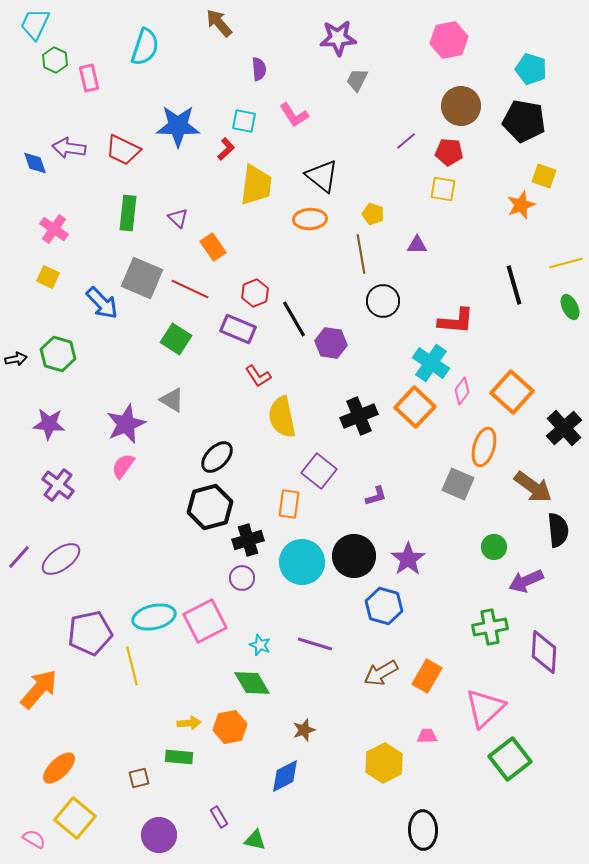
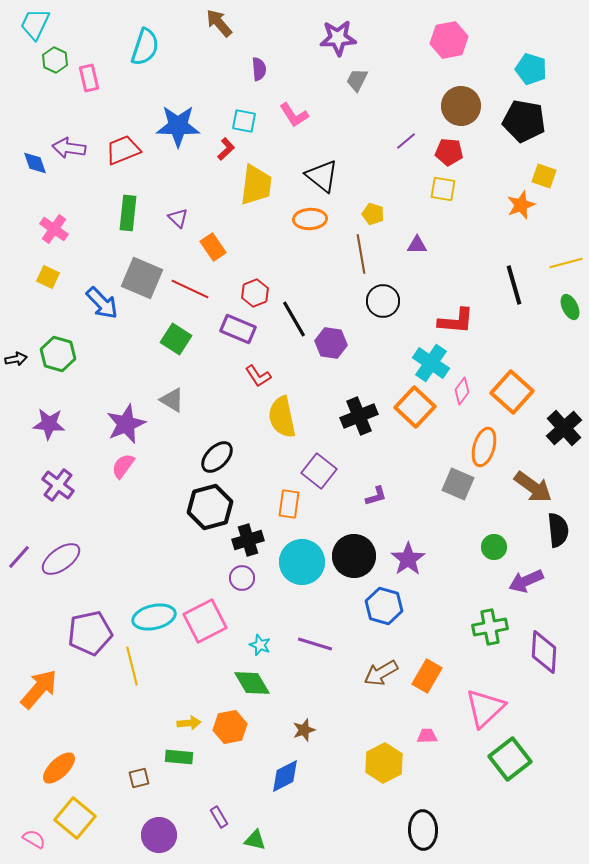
red trapezoid at (123, 150): rotated 132 degrees clockwise
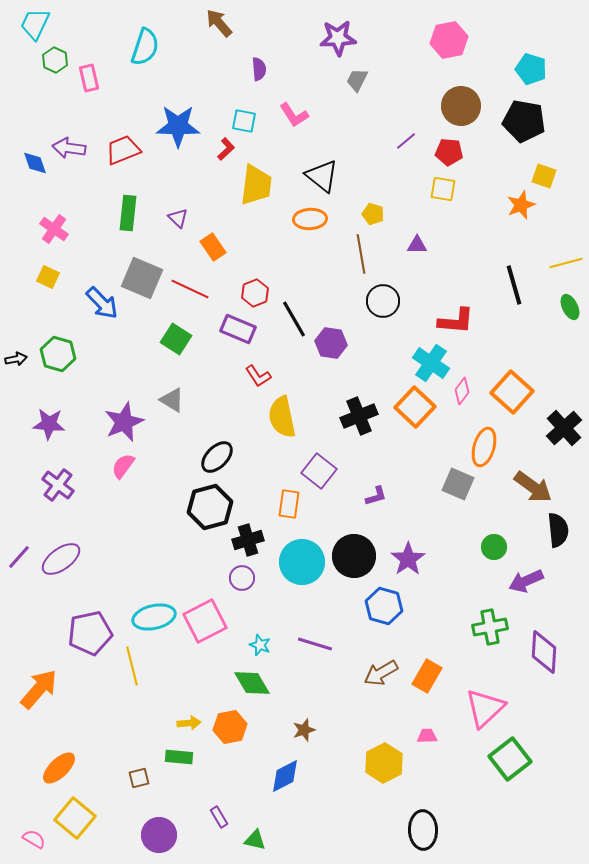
purple star at (126, 424): moved 2 px left, 2 px up
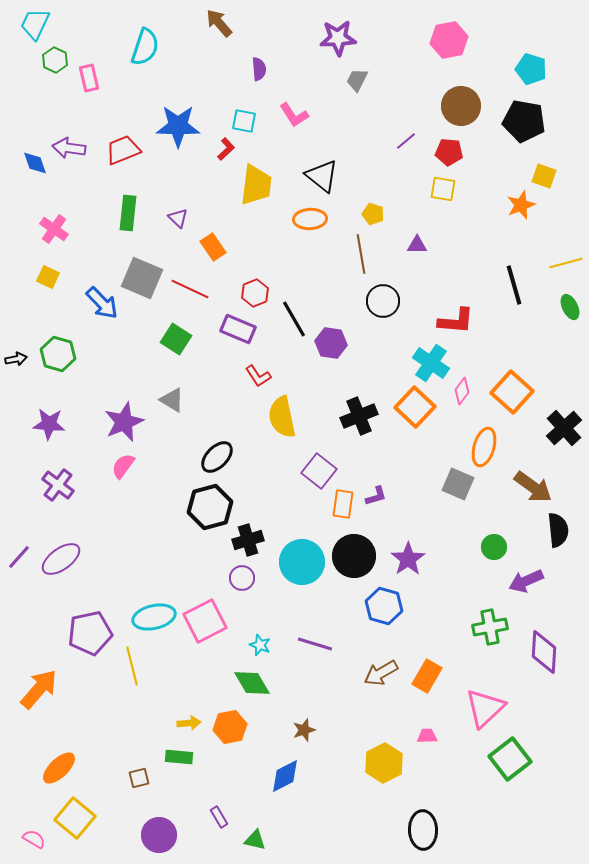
orange rectangle at (289, 504): moved 54 px right
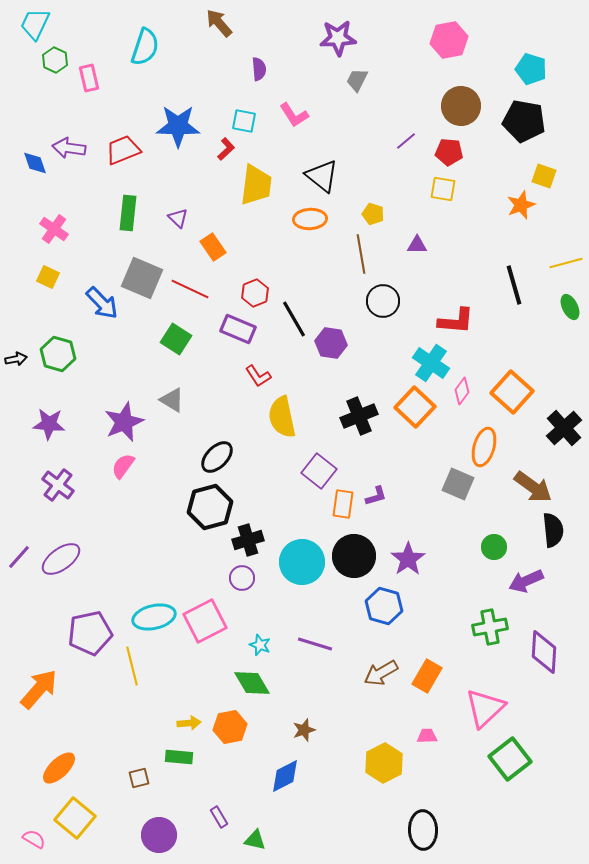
black semicircle at (558, 530): moved 5 px left
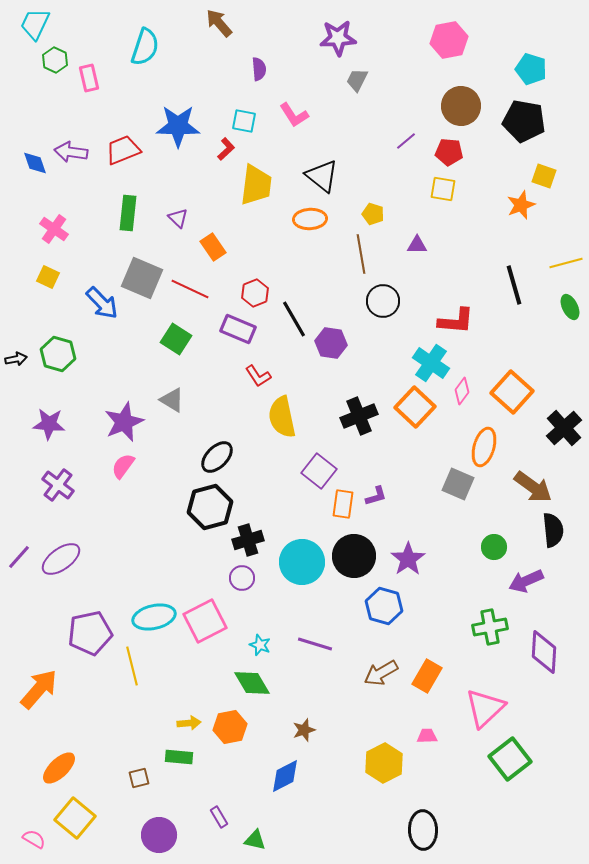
purple arrow at (69, 148): moved 2 px right, 4 px down
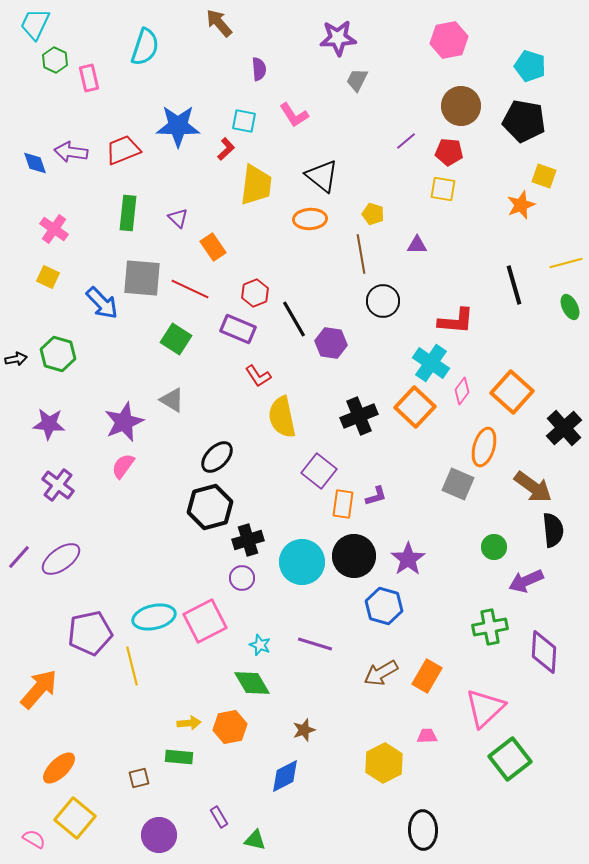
cyan pentagon at (531, 69): moved 1 px left, 3 px up
gray square at (142, 278): rotated 18 degrees counterclockwise
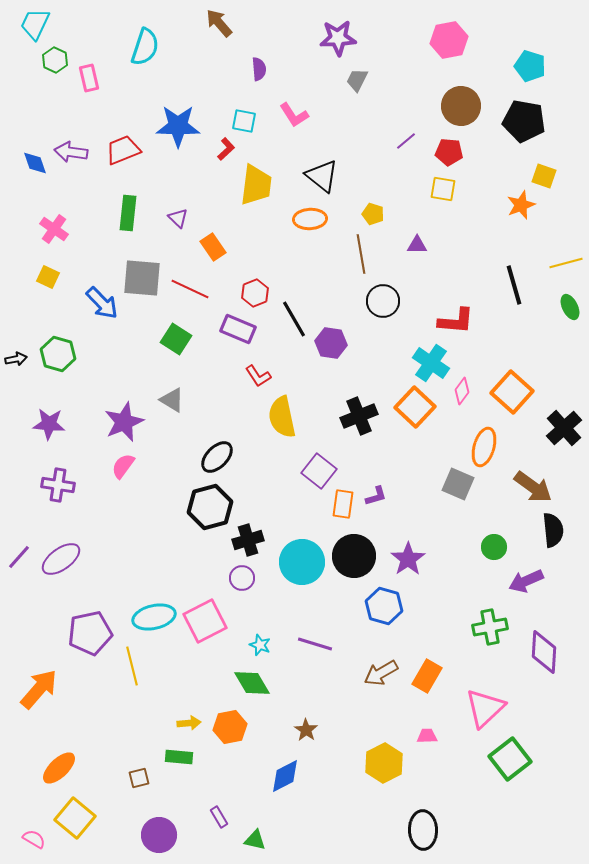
purple cross at (58, 485): rotated 28 degrees counterclockwise
brown star at (304, 730): moved 2 px right; rotated 20 degrees counterclockwise
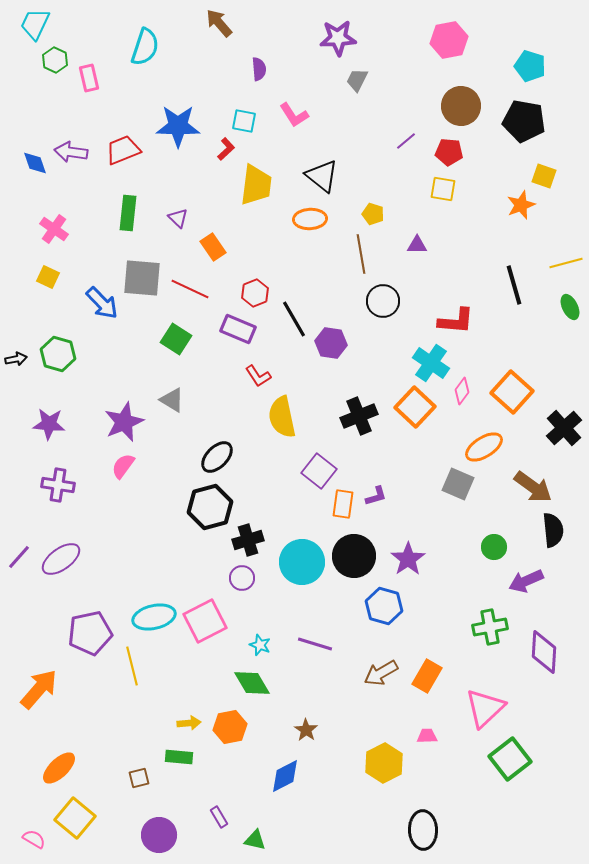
orange ellipse at (484, 447): rotated 42 degrees clockwise
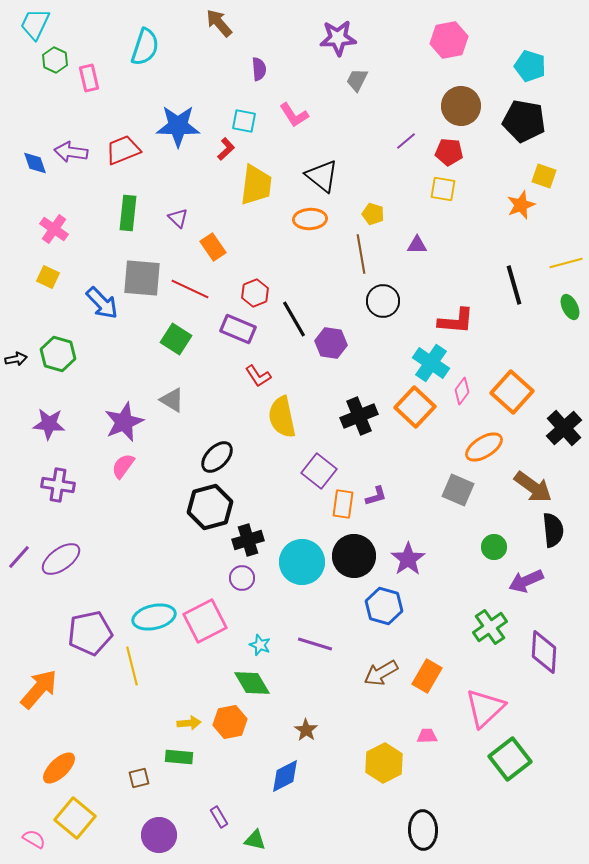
gray square at (458, 484): moved 6 px down
green cross at (490, 627): rotated 24 degrees counterclockwise
orange hexagon at (230, 727): moved 5 px up
